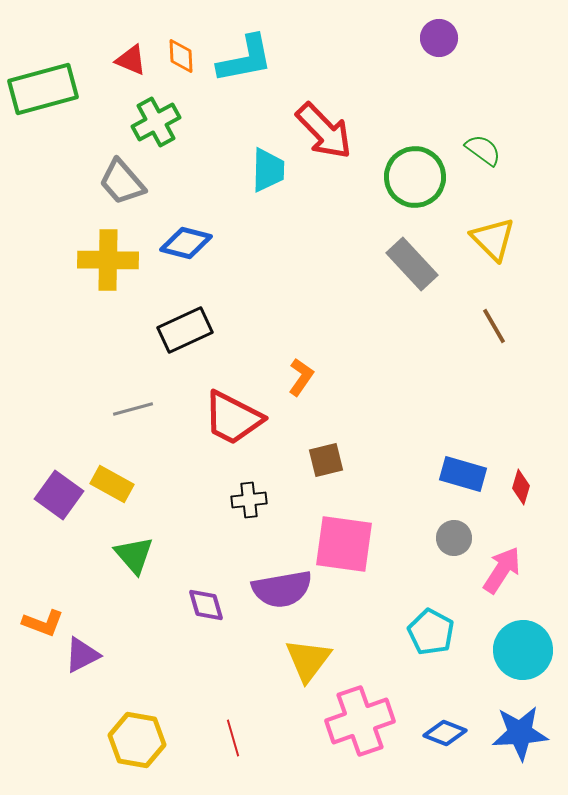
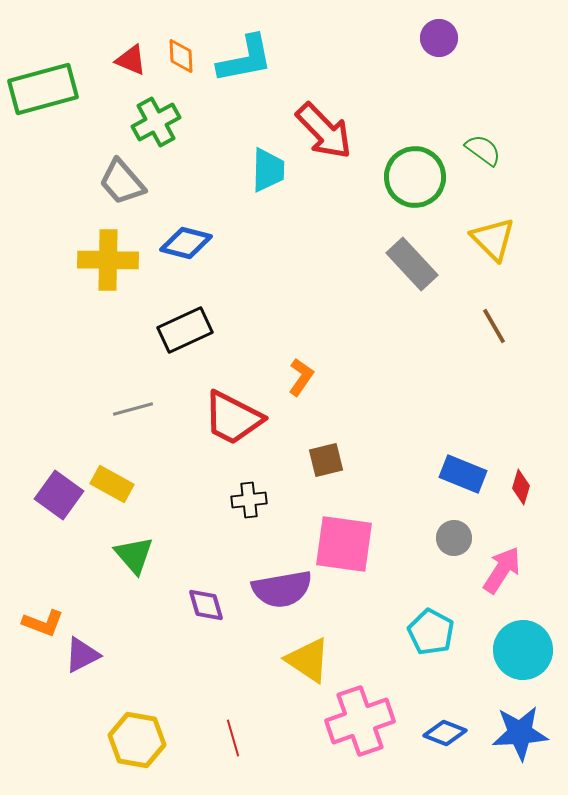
blue rectangle at (463, 474): rotated 6 degrees clockwise
yellow triangle at (308, 660): rotated 33 degrees counterclockwise
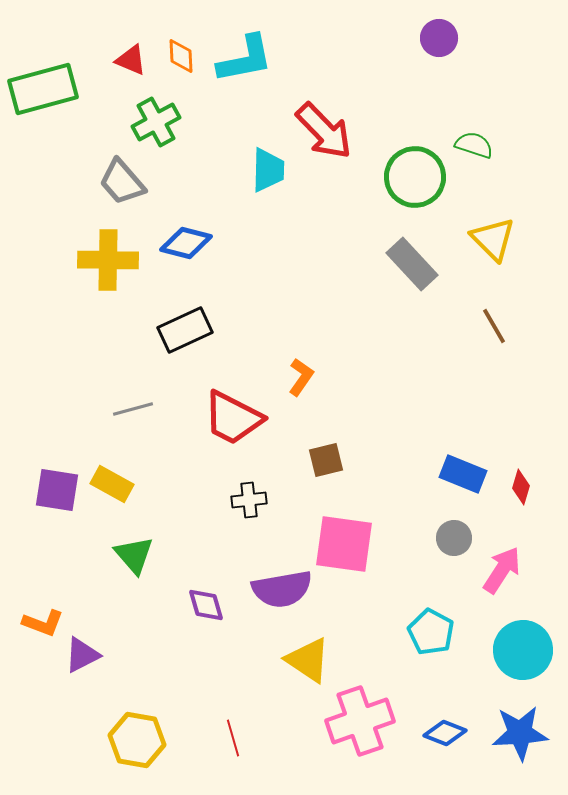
green semicircle at (483, 150): moved 9 px left, 5 px up; rotated 18 degrees counterclockwise
purple square at (59, 495): moved 2 px left, 5 px up; rotated 27 degrees counterclockwise
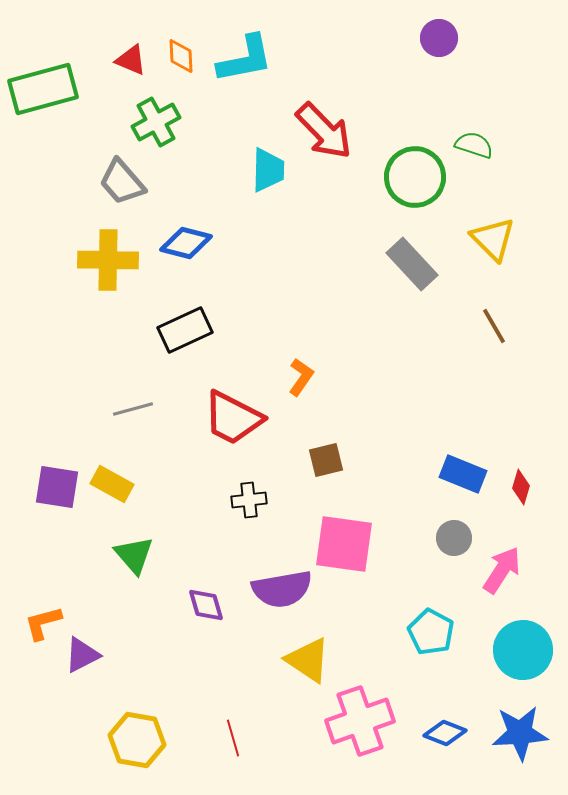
purple square at (57, 490): moved 3 px up
orange L-shape at (43, 623): rotated 144 degrees clockwise
